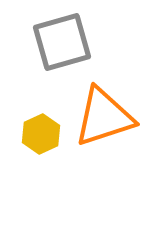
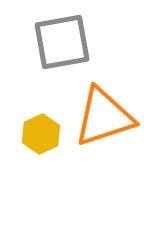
gray square: rotated 6 degrees clockwise
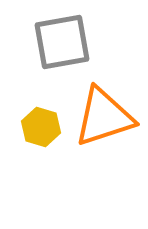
yellow hexagon: moved 7 px up; rotated 18 degrees counterclockwise
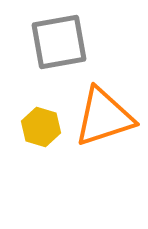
gray square: moved 3 px left
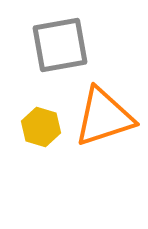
gray square: moved 1 px right, 3 px down
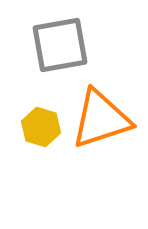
orange triangle: moved 3 px left, 2 px down
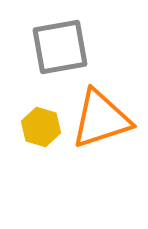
gray square: moved 2 px down
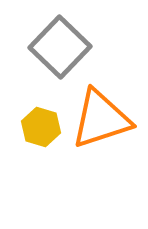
gray square: rotated 36 degrees counterclockwise
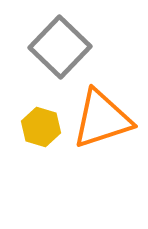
orange triangle: moved 1 px right
